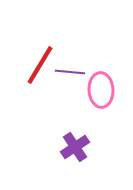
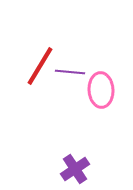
red line: moved 1 px down
purple cross: moved 22 px down
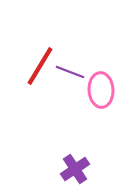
purple line: rotated 16 degrees clockwise
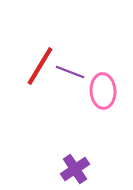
pink ellipse: moved 2 px right, 1 px down
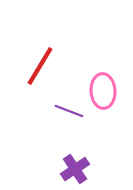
purple line: moved 1 px left, 39 px down
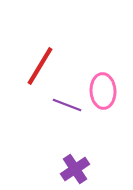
purple line: moved 2 px left, 6 px up
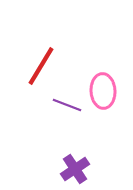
red line: moved 1 px right
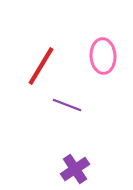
pink ellipse: moved 35 px up
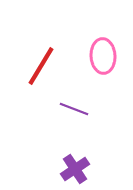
purple line: moved 7 px right, 4 px down
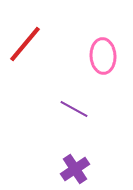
red line: moved 16 px left, 22 px up; rotated 9 degrees clockwise
purple line: rotated 8 degrees clockwise
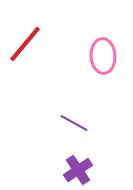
purple line: moved 14 px down
purple cross: moved 3 px right, 1 px down
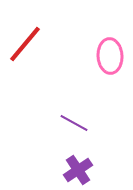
pink ellipse: moved 7 px right
